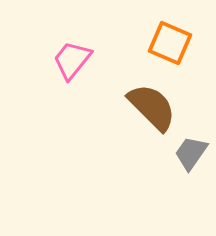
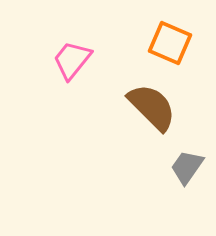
gray trapezoid: moved 4 px left, 14 px down
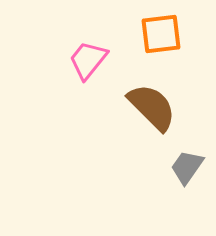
orange square: moved 9 px left, 9 px up; rotated 30 degrees counterclockwise
pink trapezoid: moved 16 px right
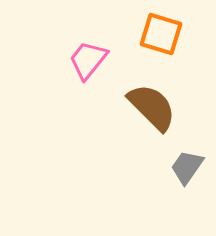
orange square: rotated 24 degrees clockwise
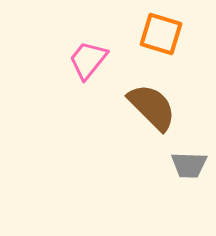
gray trapezoid: moved 2 px right, 2 px up; rotated 123 degrees counterclockwise
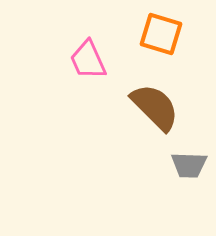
pink trapezoid: rotated 63 degrees counterclockwise
brown semicircle: moved 3 px right
